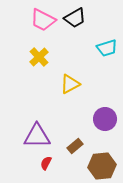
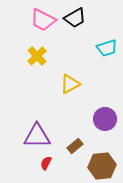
yellow cross: moved 2 px left, 1 px up
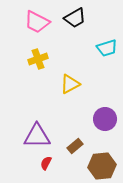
pink trapezoid: moved 6 px left, 2 px down
yellow cross: moved 1 px right, 3 px down; rotated 24 degrees clockwise
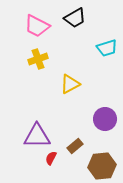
pink trapezoid: moved 4 px down
red semicircle: moved 5 px right, 5 px up
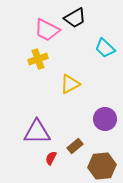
pink trapezoid: moved 10 px right, 4 px down
cyan trapezoid: moved 2 px left; rotated 60 degrees clockwise
purple triangle: moved 4 px up
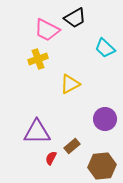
brown rectangle: moved 3 px left
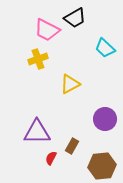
brown rectangle: rotated 21 degrees counterclockwise
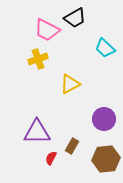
purple circle: moved 1 px left
brown hexagon: moved 4 px right, 7 px up
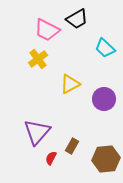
black trapezoid: moved 2 px right, 1 px down
yellow cross: rotated 18 degrees counterclockwise
purple circle: moved 20 px up
purple triangle: rotated 48 degrees counterclockwise
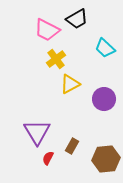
yellow cross: moved 18 px right
purple triangle: rotated 12 degrees counterclockwise
red semicircle: moved 3 px left
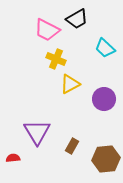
yellow cross: rotated 30 degrees counterclockwise
red semicircle: moved 35 px left; rotated 56 degrees clockwise
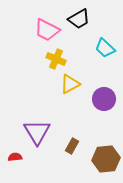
black trapezoid: moved 2 px right
red semicircle: moved 2 px right, 1 px up
